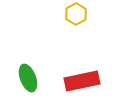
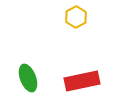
yellow hexagon: moved 3 px down
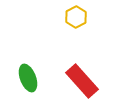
red rectangle: rotated 60 degrees clockwise
